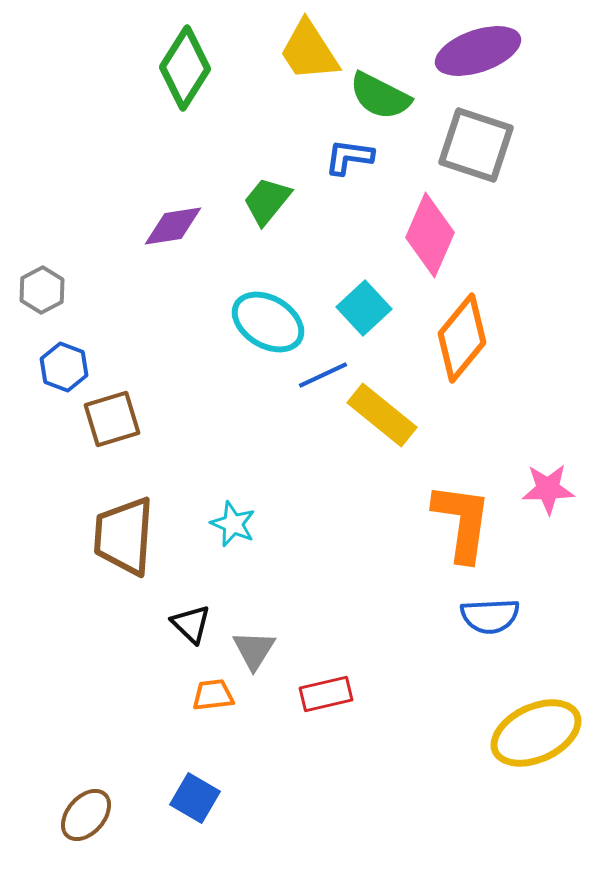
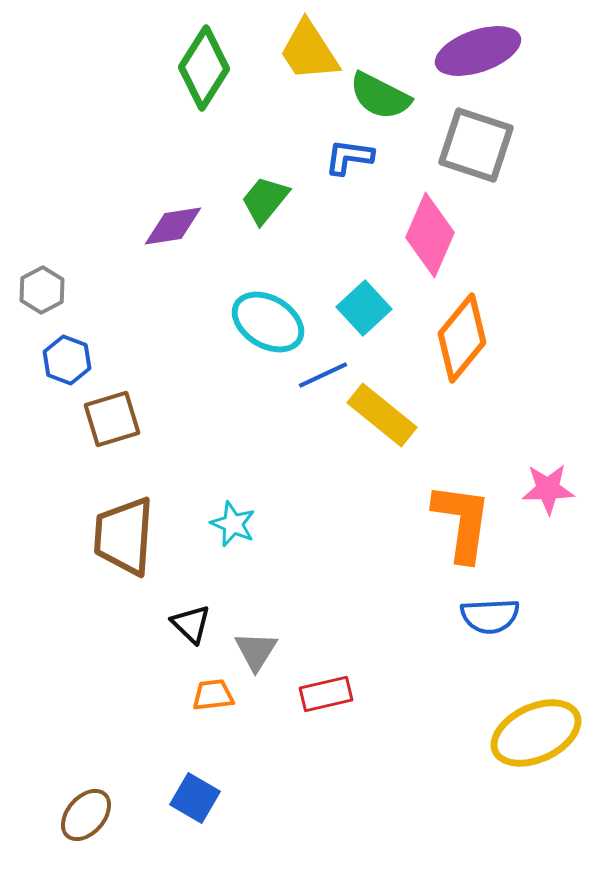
green diamond: moved 19 px right
green trapezoid: moved 2 px left, 1 px up
blue hexagon: moved 3 px right, 7 px up
gray triangle: moved 2 px right, 1 px down
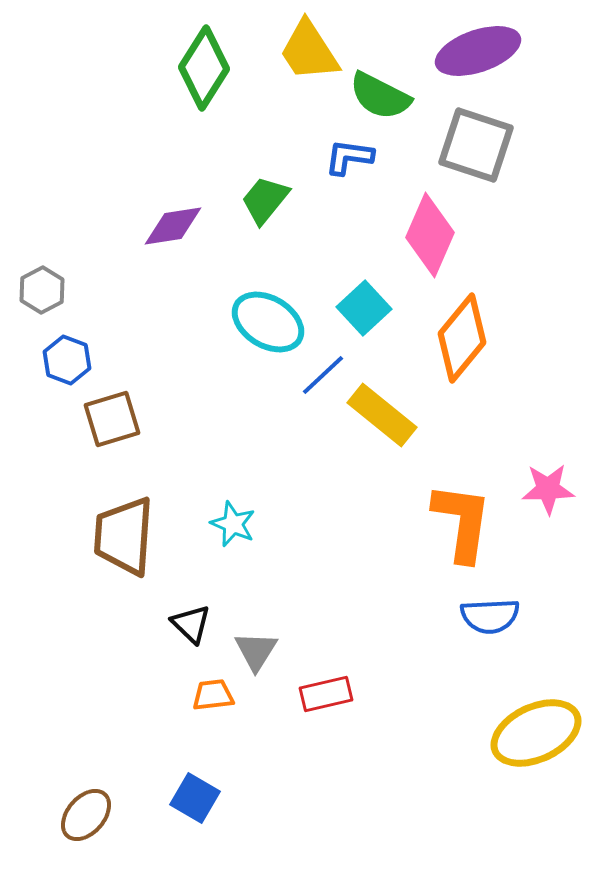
blue line: rotated 18 degrees counterclockwise
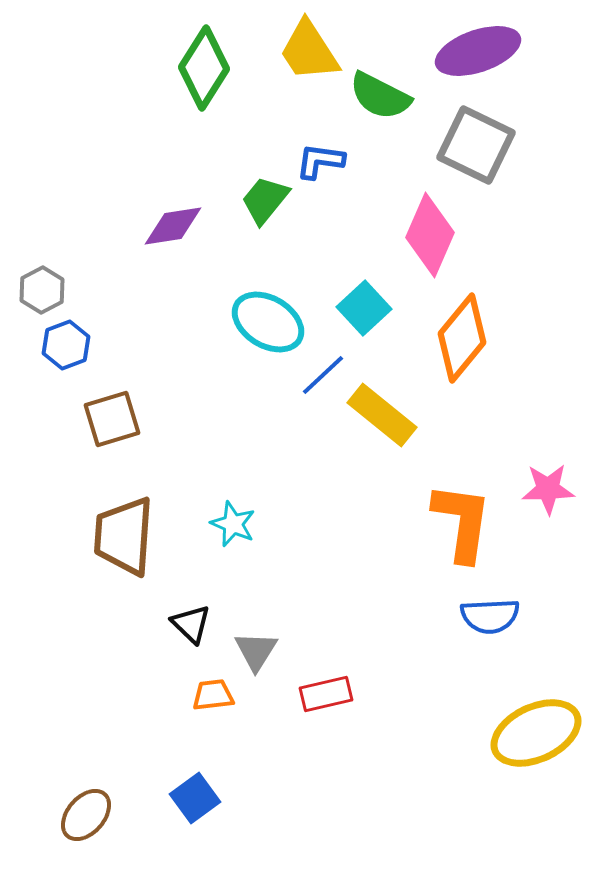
gray square: rotated 8 degrees clockwise
blue L-shape: moved 29 px left, 4 px down
blue hexagon: moved 1 px left, 15 px up; rotated 18 degrees clockwise
blue square: rotated 24 degrees clockwise
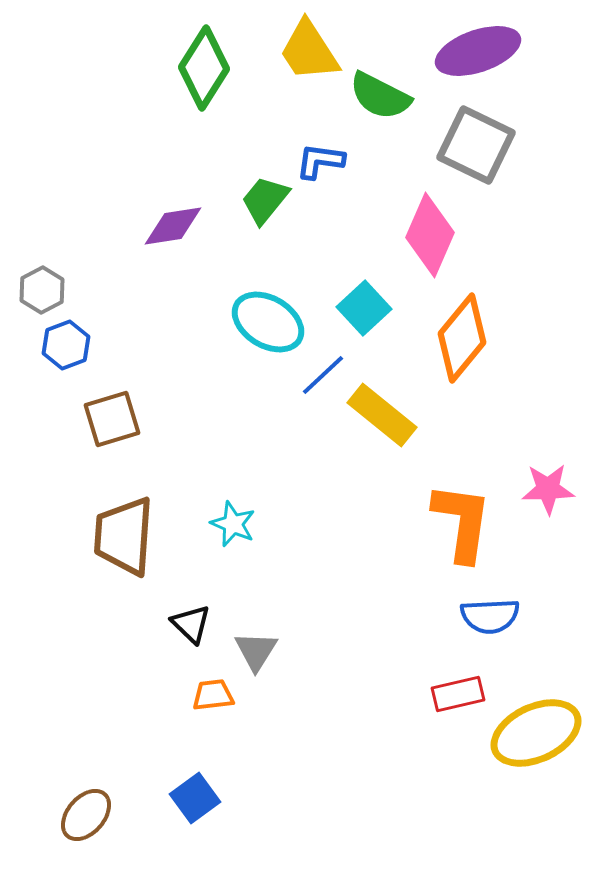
red rectangle: moved 132 px right
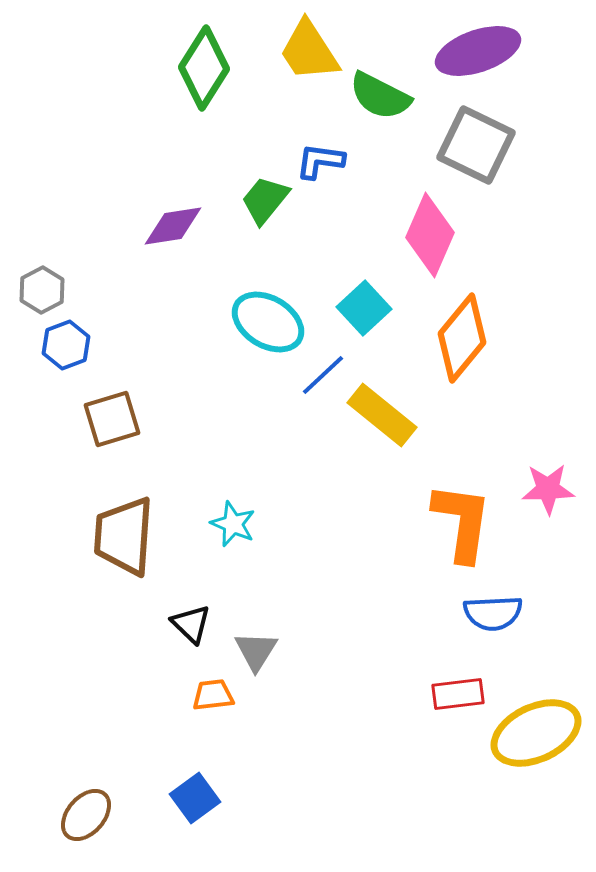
blue semicircle: moved 3 px right, 3 px up
red rectangle: rotated 6 degrees clockwise
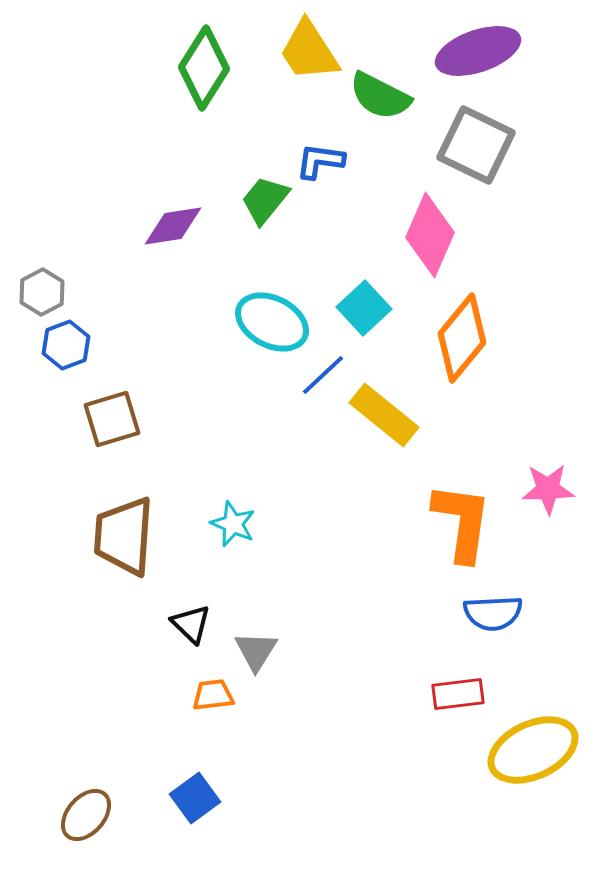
gray hexagon: moved 2 px down
cyan ellipse: moved 4 px right; rotated 4 degrees counterclockwise
yellow rectangle: moved 2 px right
yellow ellipse: moved 3 px left, 17 px down
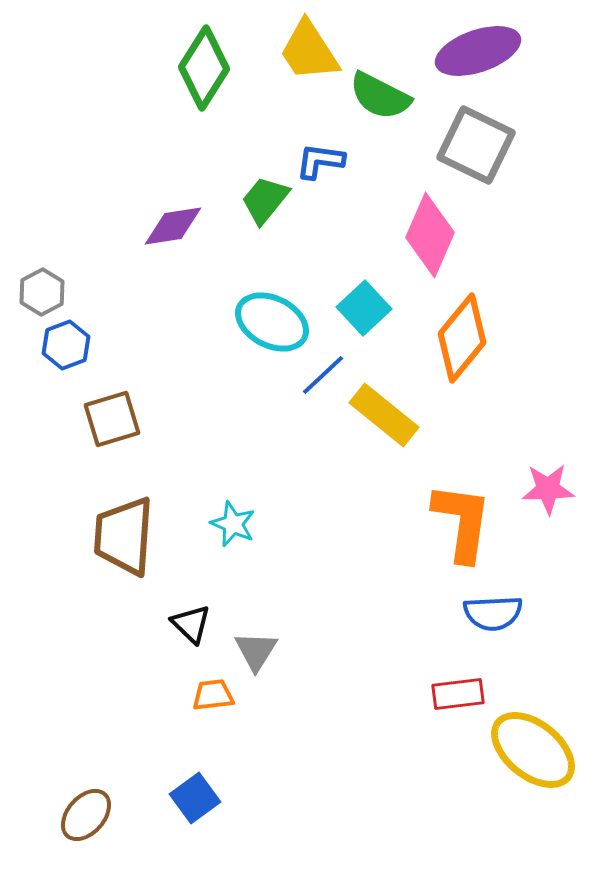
yellow ellipse: rotated 64 degrees clockwise
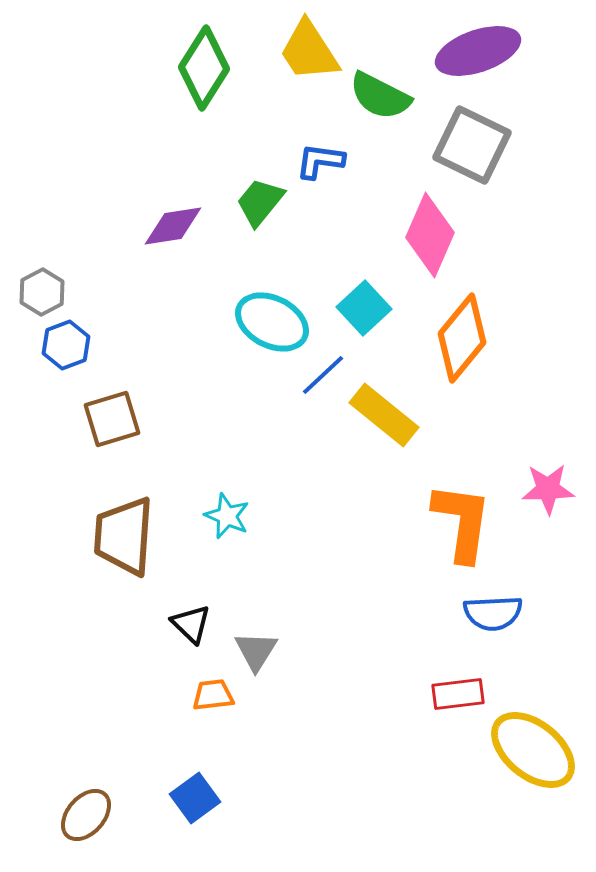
gray square: moved 4 px left
green trapezoid: moved 5 px left, 2 px down
cyan star: moved 6 px left, 8 px up
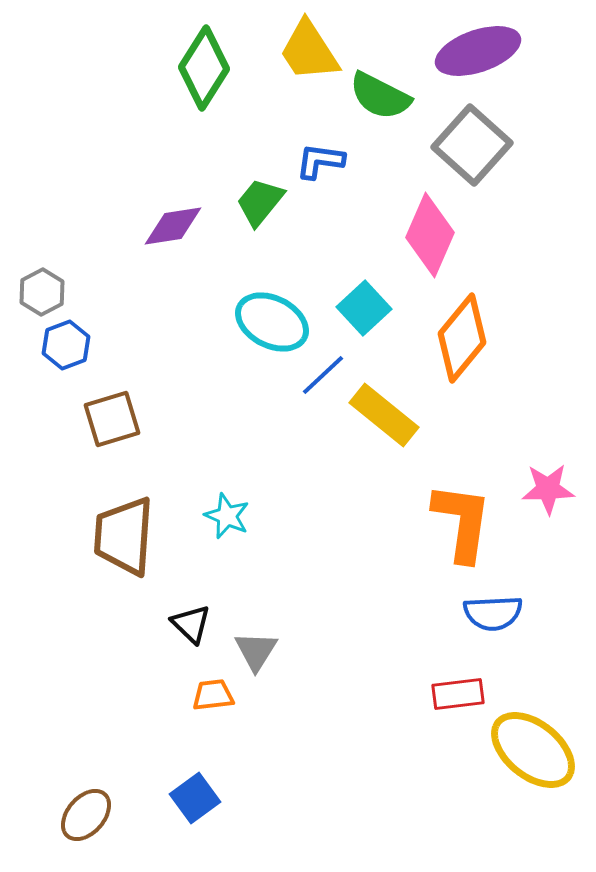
gray square: rotated 16 degrees clockwise
